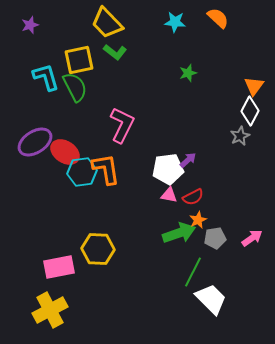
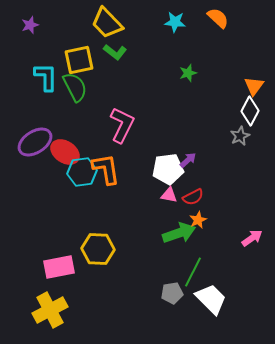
cyan L-shape: rotated 16 degrees clockwise
gray pentagon: moved 43 px left, 55 px down
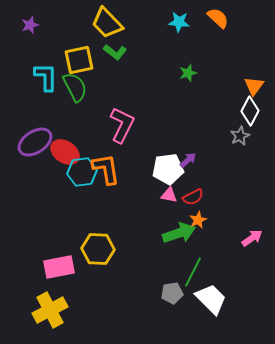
cyan star: moved 4 px right
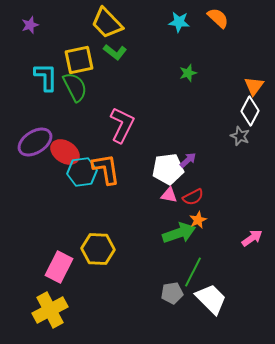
gray star: rotated 24 degrees counterclockwise
pink rectangle: rotated 52 degrees counterclockwise
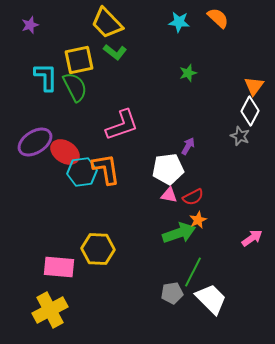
pink L-shape: rotated 45 degrees clockwise
purple arrow: moved 14 px up; rotated 18 degrees counterclockwise
pink rectangle: rotated 68 degrees clockwise
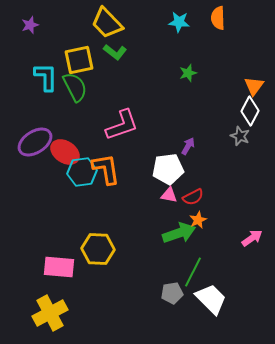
orange semicircle: rotated 135 degrees counterclockwise
yellow cross: moved 3 px down
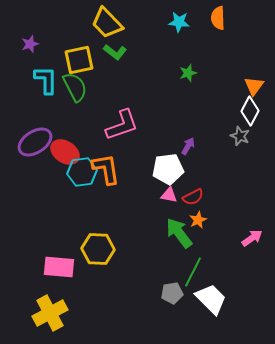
purple star: moved 19 px down
cyan L-shape: moved 3 px down
green arrow: rotated 108 degrees counterclockwise
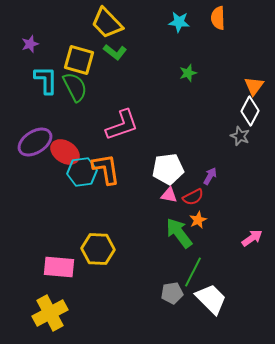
yellow square: rotated 28 degrees clockwise
purple arrow: moved 22 px right, 30 px down
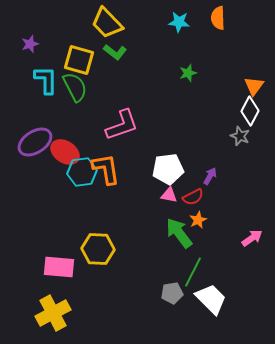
yellow cross: moved 3 px right
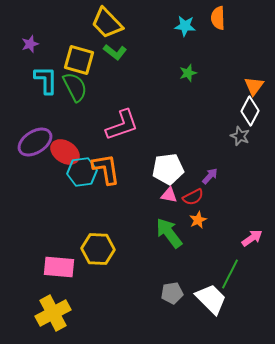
cyan star: moved 6 px right, 4 px down
purple arrow: rotated 12 degrees clockwise
green arrow: moved 10 px left
green line: moved 37 px right, 2 px down
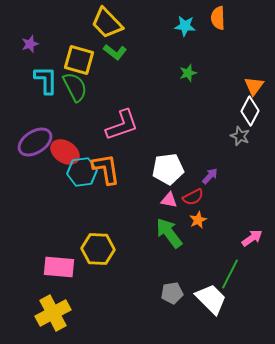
pink triangle: moved 5 px down
